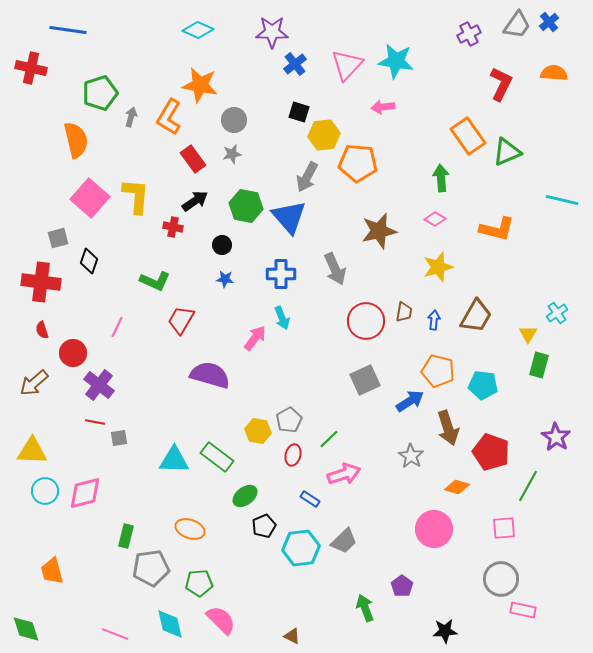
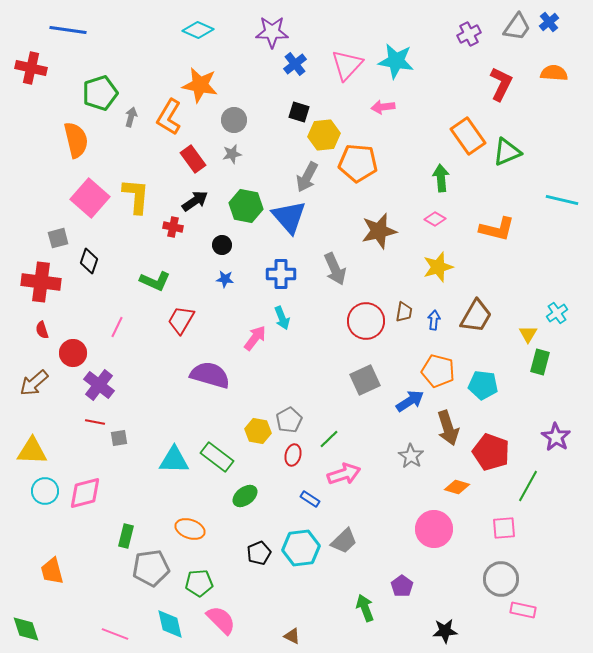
gray trapezoid at (517, 25): moved 2 px down
green rectangle at (539, 365): moved 1 px right, 3 px up
black pentagon at (264, 526): moved 5 px left, 27 px down
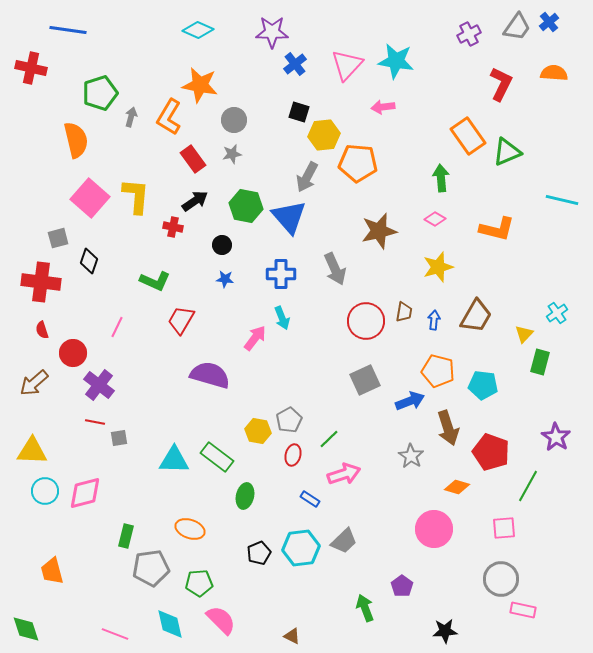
yellow triangle at (528, 334): moved 4 px left; rotated 12 degrees clockwise
blue arrow at (410, 401): rotated 12 degrees clockwise
green ellipse at (245, 496): rotated 40 degrees counterclockwise
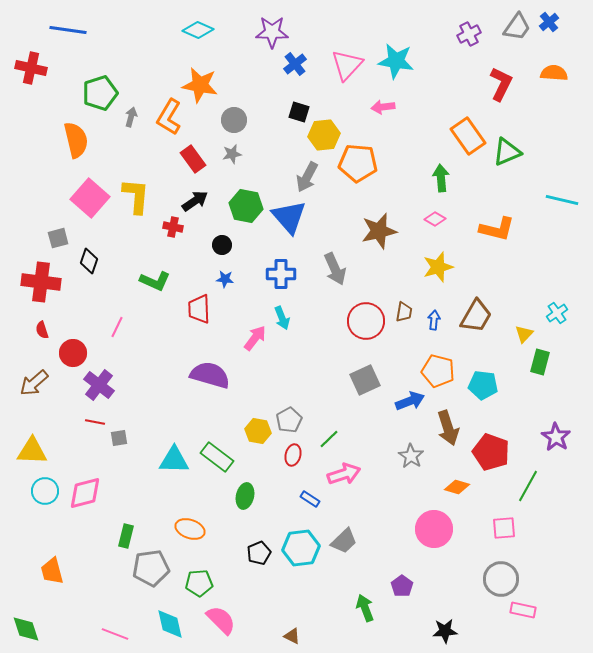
red trapezoid at (181, 320): moved 18 px right, 11 px up; rotated 32 degrees counterclockwise
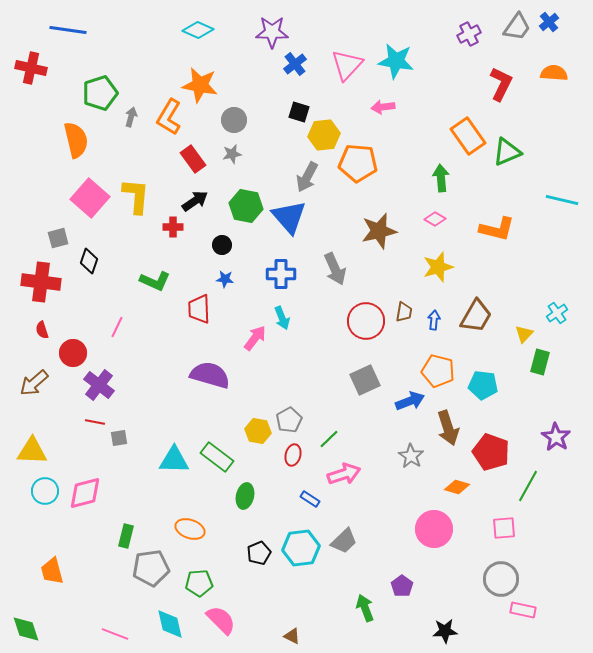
red cross at (173, 227): rotated 12 degrees counterclockwise
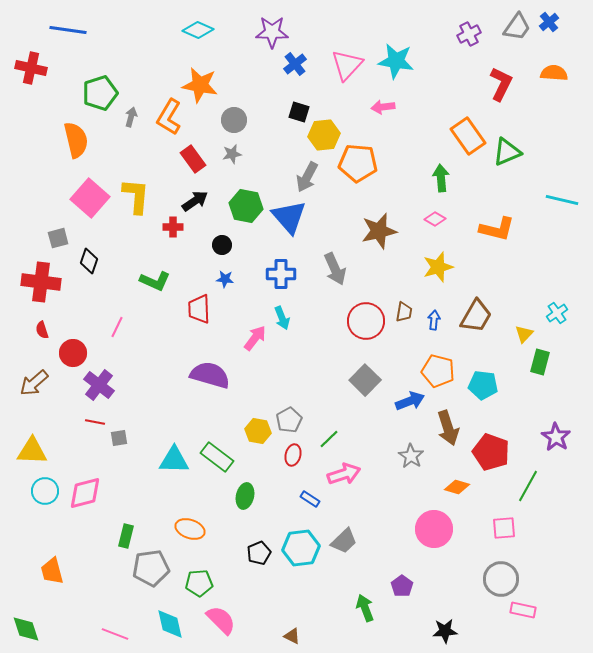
gray square at (365, 380): rotated 20 degrees counterclockwise
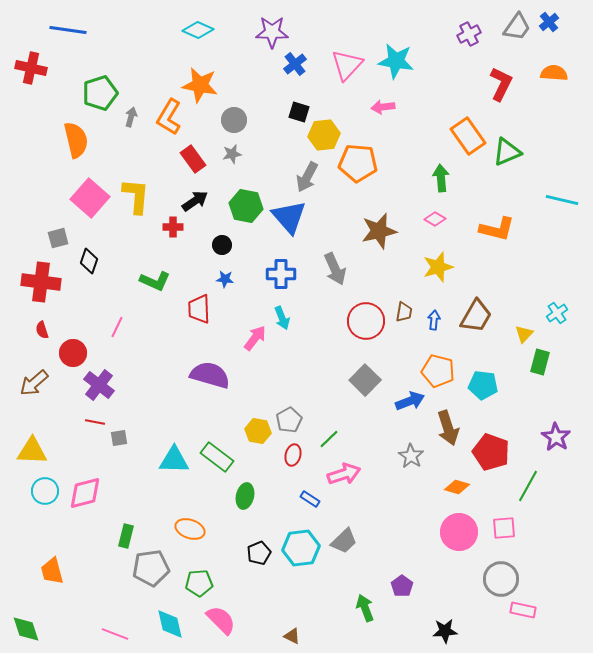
pink circle at (434, 529): moved 25 px right, 3 px down
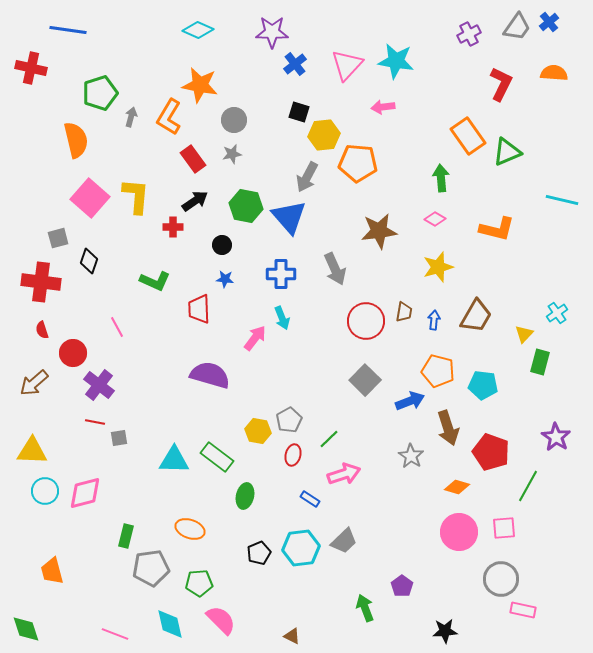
brown star at (379, 231): rotated 6 degrees clockwise
pink line at (117, 327): rotated 55 degrees counterclockwise
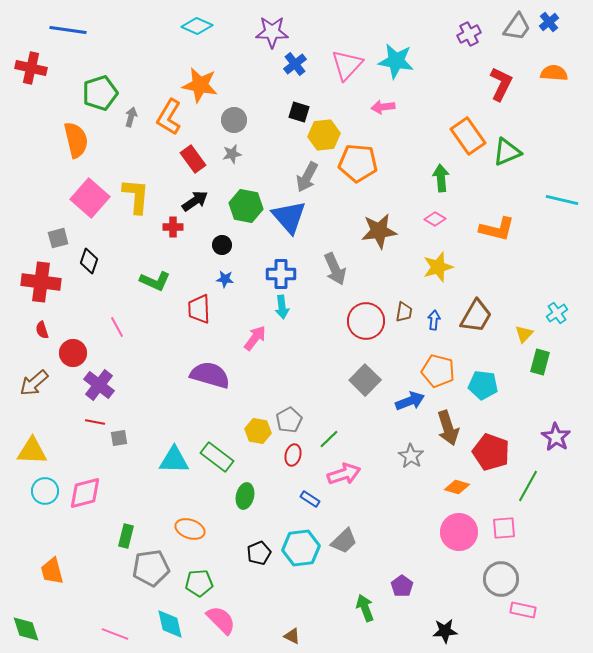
cyan diamond at (198, 30): moved 1 px left, 4 px up
cyan arrow at (282, 318): moved 11 px up; rotated 15 degrees clockwise
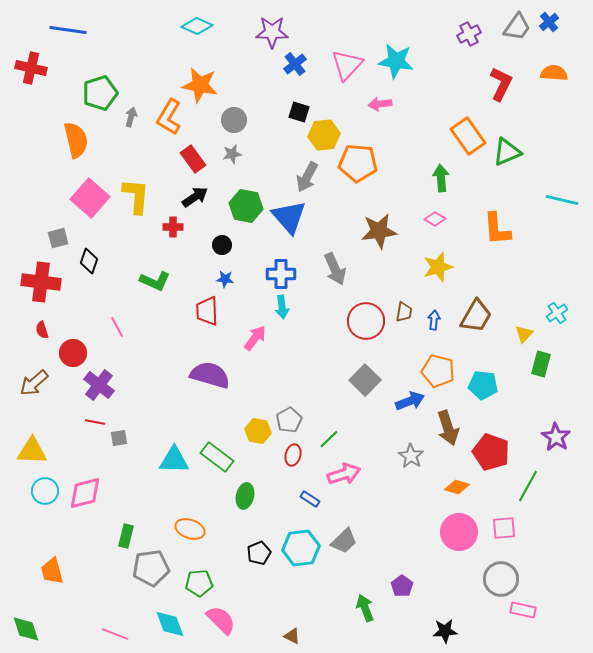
pink arrow at (383, 107): moved 3 px left, 3 px up
black arrow at (195, 201): moved 4 px up
orange L-shape at (497, 229): rotated 72 degrees clockwise
red trapezoid at (199, 309): moved 8 px right, 2 px down
green rectangle at (540, 362): moved 1 px right, 2 px down
cyan diamond at (170, 624): rotated 8 degrees counterclockwise
